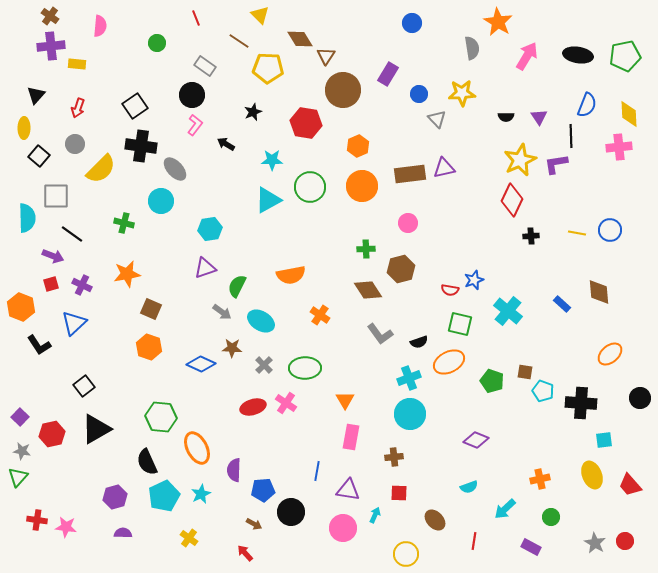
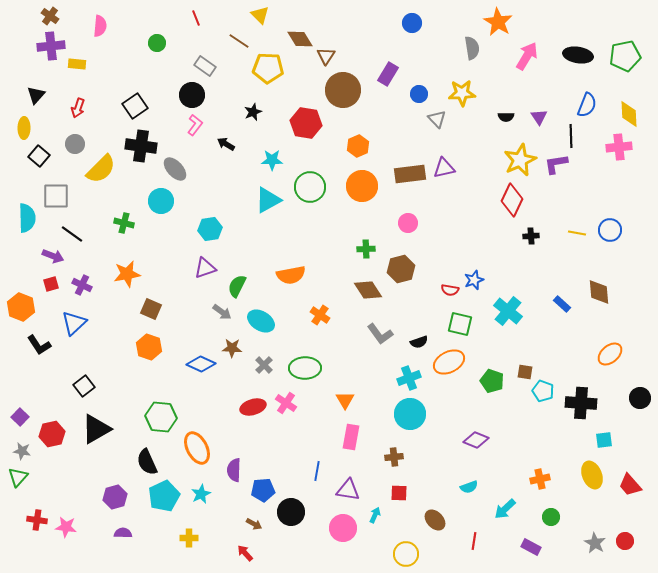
yellow cross at (189, 538): rotated 36 degrees counterclockwise
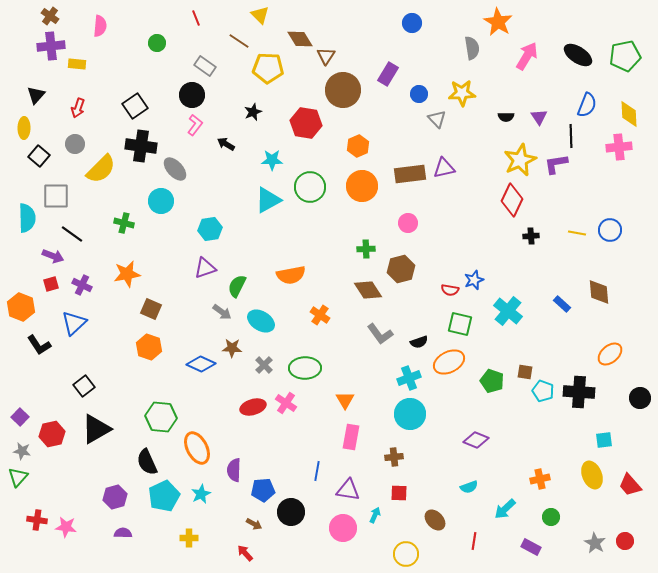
black ellipse at (578, 55): rotated 24 degrees clockwise
black cross at (581, 403): moved 2 px left, 11 px up
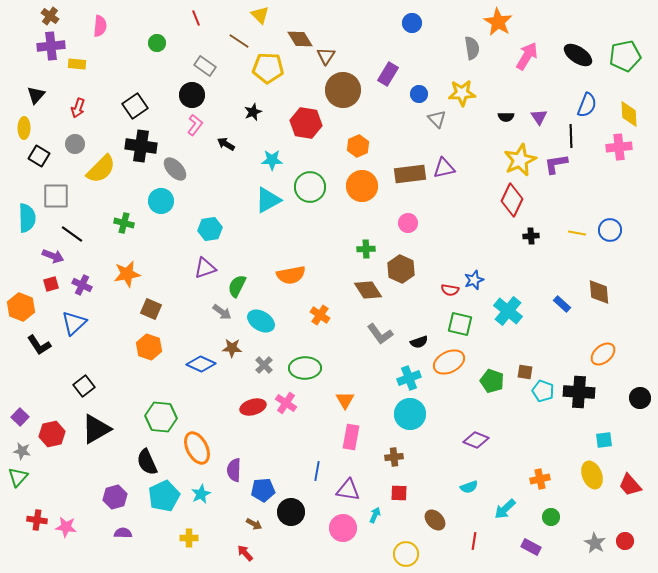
black square at (39, 156): rotated 10 degrees counterclockwise
brown hexagon at (401, 269): rotated 20 degrees counterclockwise
orange ellipse at (610, 354): moved 7 px left
